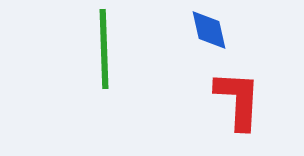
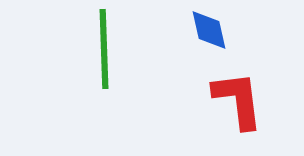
red L-shape: rotated 10 degrees counterclockwise
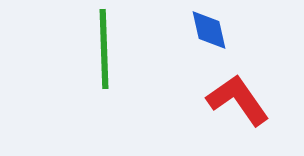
red L-shape: rotated 28 degrees counterclockwise
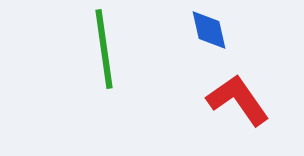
green line: rotated 6 degrees counterclockwise
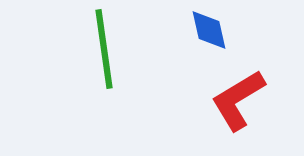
red L-shape: rotated 86 degrees counterclockwise
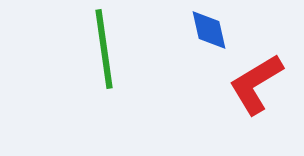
red L-shape: moved 18 px right, 16 px up
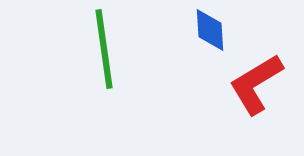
blue diamond: moved 1 px right; rotated 9 degrees clockwise
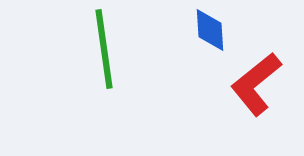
red L-shape: rotated 8 degrees counterclockwise
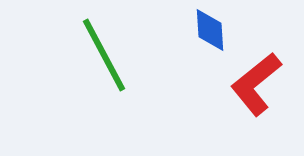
green line: moved 6 px down; rotated 20 degrees counterclockwise
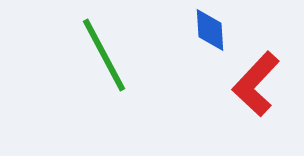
red L-shape: rotated 8 degrees counterclockwise
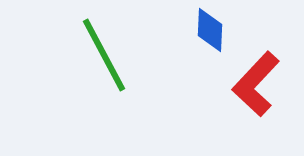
blue diamond: rotated 6 degrees clockwise
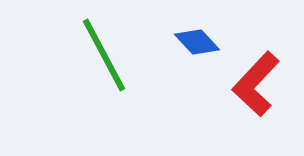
blue diamond: moved 13 px left, 12 px down; rotated 45 degrees counterclockwise
